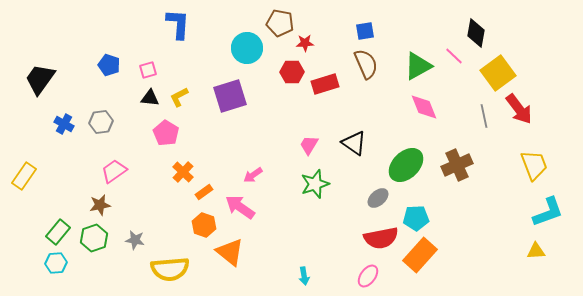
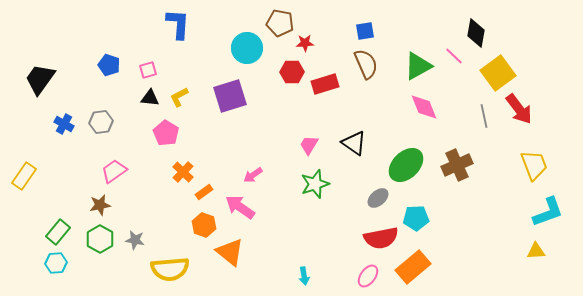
green hexagon at (94, 238): moved 6 px right, 1 px down; rotated 12 degrees counterclockwise
orange rectangle at (420, 255): moved 7 px left, 12 px down; rotated 8 degrees clockwise
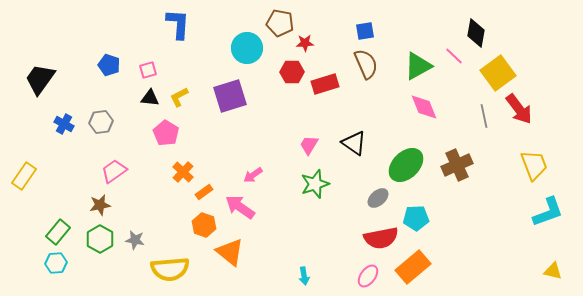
yellow triangle at (536, 251): moved 17 px right, 20 px down; rotated 18 degrees clockwise
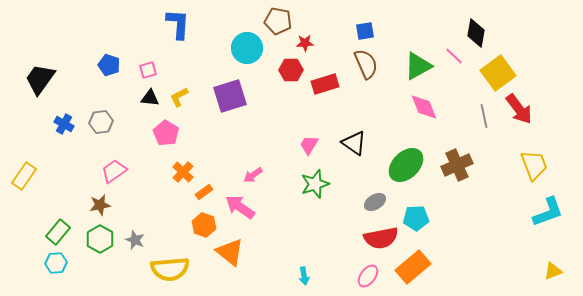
brown pentagon at (280, 23): moved 2 px left, 2 px up
red hexagon at (292, 72): moved 1 px left, 2 px up
gray ellipse at (378, 198): moved 3 px left, 4 px down; rotated 10 degrees clockwise
gray star at (135, 240): rotated 12 degrees clockwise
yellow triangle at (553, 271): rotated 36 degrees counterclockwise
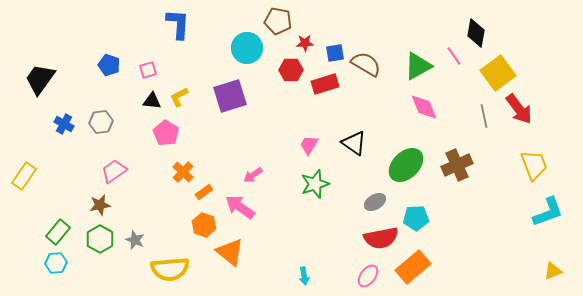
blue square at (365, 31): moved 30 px left, 22 px down
pink line at (454, 56): rotated 12 degrees clockwise
brown semicircle at (366, 64): rotated 36 degrees counterclockwise
black triangle at (150, 98): moved 2 px right, 3 px down
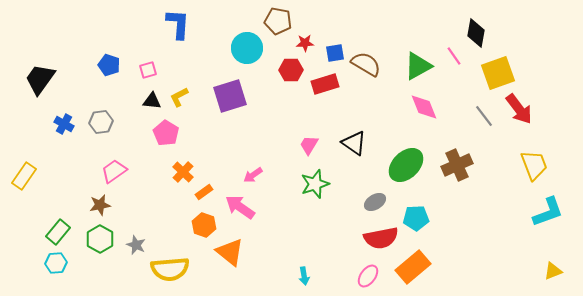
yellow square at (498, 73): rotated 16 degrees clockwise
gray line at (484, 116): rotated 25 degrees counterclockwise
gray star at (135, 240): moved 1 px right, 5 px down
